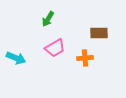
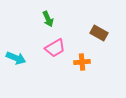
green arrow: rotated 56 degrees counterclockwise
brown rectangle: rotated 30 degrees clockwise
orange cross: moved 3 px left, 4 px down
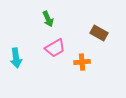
cyan arrow: rotated 60 degrees clockwise
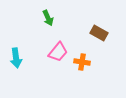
green arrow: moved 1 px up
pink trapezoid: moved 3 px right, 4 px down; rotated 20 degrees counterclockwise
orange cross: rotated 14 degrees clockwise
